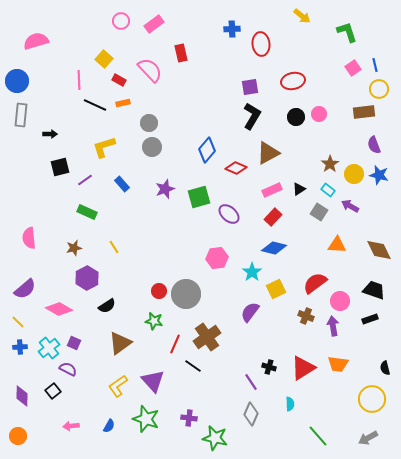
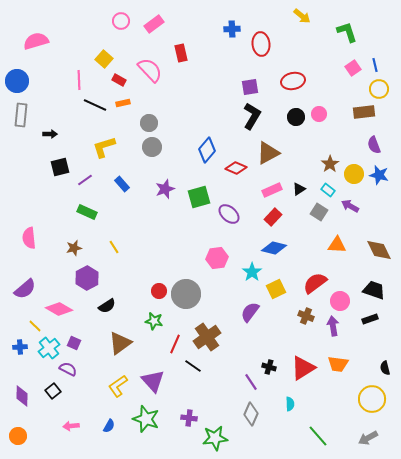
yellow line at (18, 322): moved 17 px right, 4 px down
green star at (215, 438): rotated 20 degrees counterclockwise
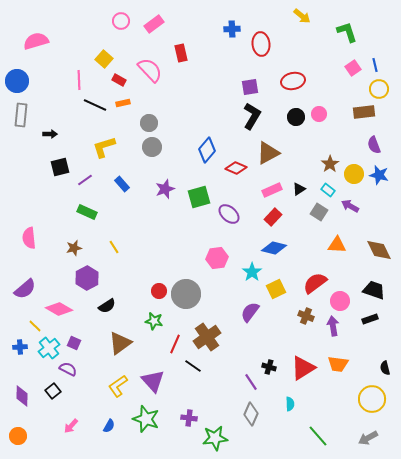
pink arrow at (71, 426): rotated 42 degrees counterclockwise
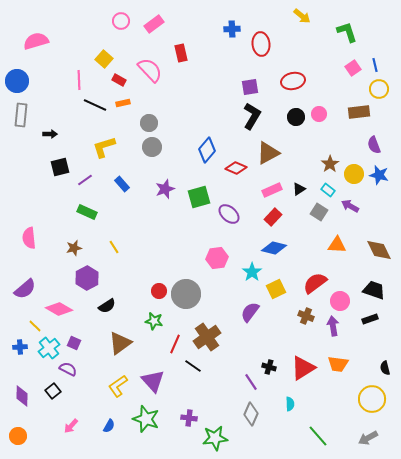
brown rectangle at (364, 112): moved 5 px left
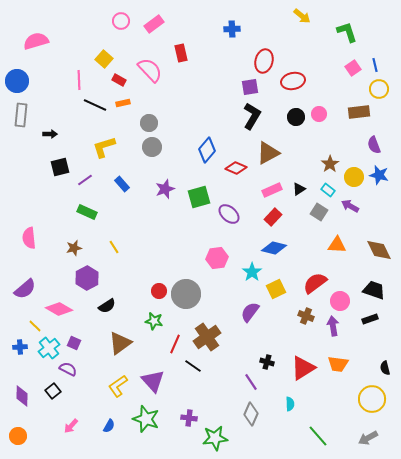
red ellipse at (261, 44): moved 3 px right, 17 px down; rotated 20 degrees clockwise
yellow circle at (354, 174): moved 3 px down
black cross at (269, 367): moved 2 px left, 5 px up
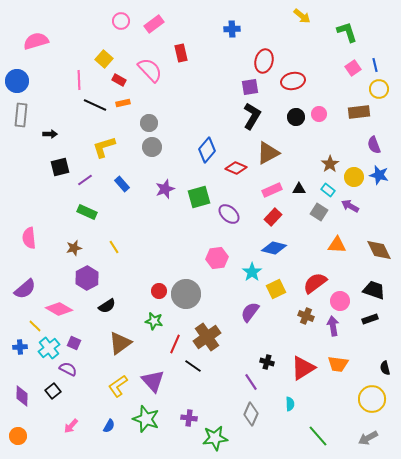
black triangle at (299, 189): rotated 32 degrees clockwise
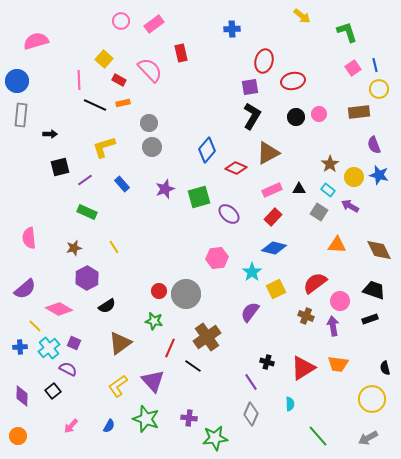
red line at (175, 344): moved 5 px left, 4 px down
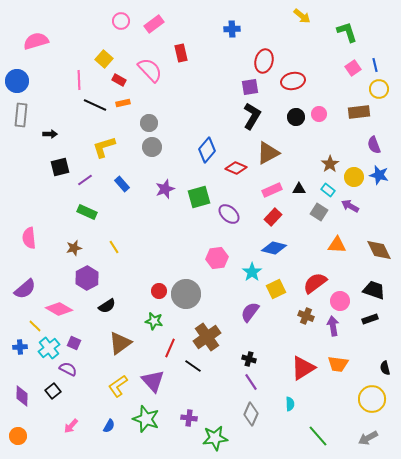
black cross at (267, 362): moved 18 px left, 3 px up
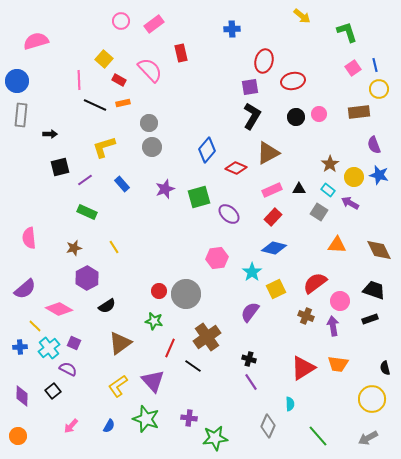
purple arrow at (350, 206): moved 3 px up
gray diamond at (251, 414): moved 17 px right, 12 px down
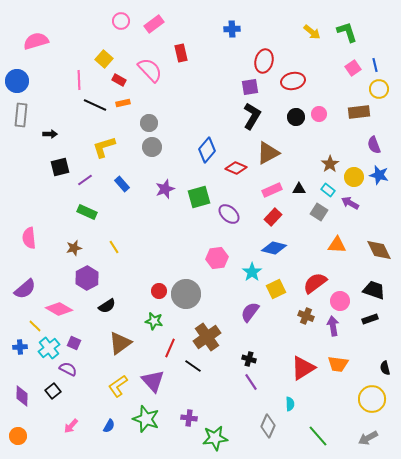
yellow arrow at (302, 16): moved 10 px right, 16 px down
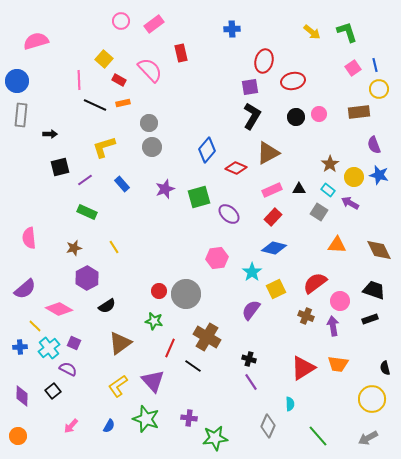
purple semicircle at (250, 312): moved 1 px right, 2 px up
brown cross at (207, 337): rotated 24 degrees counterclockwise
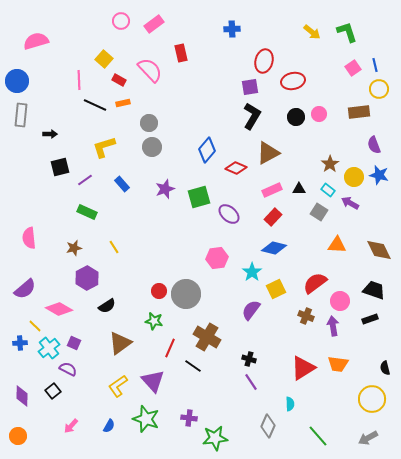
blue cross at (20, 347): moved 4 px up
